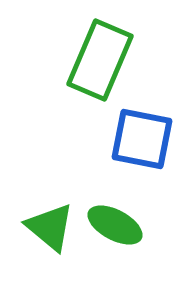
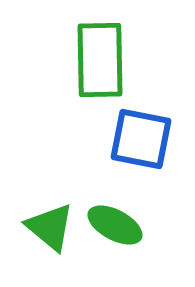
green rectangle: rotated 24 degrees counterclockwise
blue square: moved 1 px left
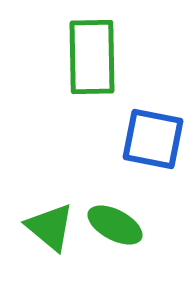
green rectangle: moved 8 px left, 3 px up
blue square: moved 12 px right
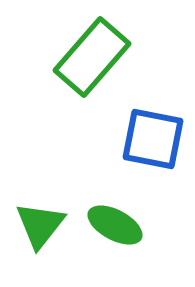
green rectangle: rotated 42 degrees clockwise
green triangle: moved 10 px left, 2 px up; rotated 28 degrees clockwise
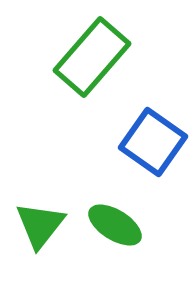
blue square: moved 3 px down; rotated 24 degrees clockwise
green ellipse: rotated 4 degrees clockwise
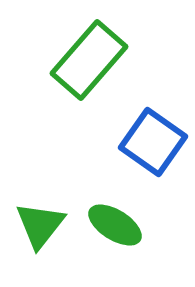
green rectangle: moved 3 px left, 3 px down
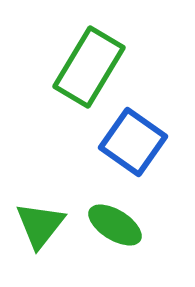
green rectangle: moved 7 px down; rotated 10 degrees counterclockwise
blue square: moved 20 px left
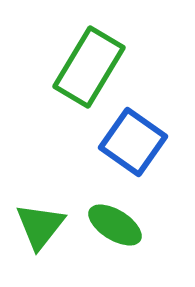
green triangle: moved 1 px down
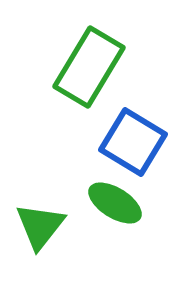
blue square: rotated 4 degrees counterclockwise
green ellipse: moved 22 px up
